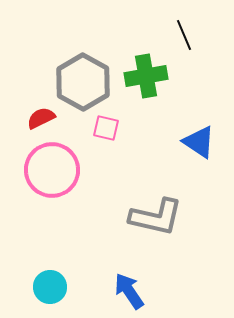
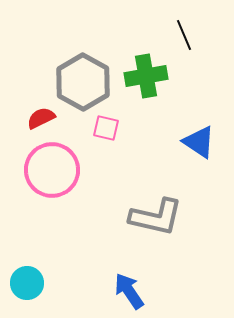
cyan circle: moved 23 px left, 4 px up
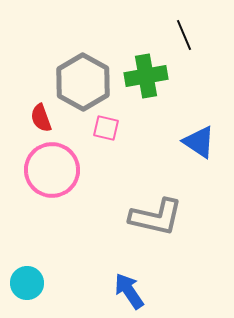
red semicircle: rotated 84 degrees counterclockwise
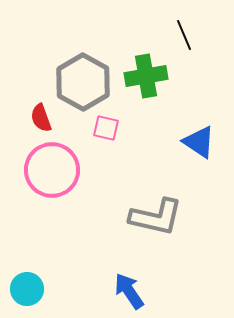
cyan circle: moved 6 px down
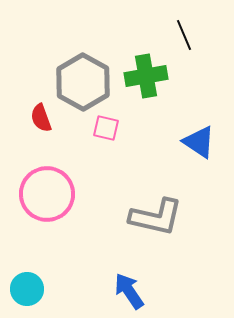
pink circle: moved 5 px left, 24 px down
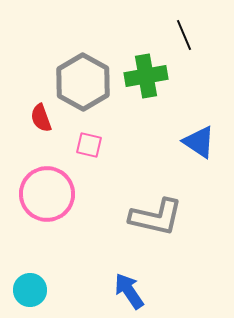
pink square: moved 17 px left, 17 px down
cyan circle: moved 3 px right, 1 px down
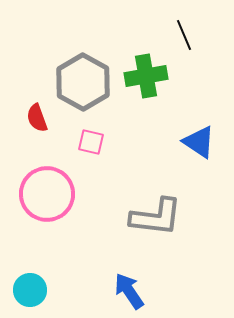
red semicircle: moved 4 px left
pink square: moved 2 px right, 3 px up
gray L-shape: rotated 6 degrees counterclockwise
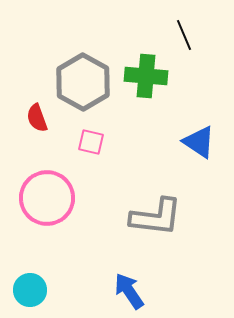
green cross: rotated 15 degrees clockwise
pink circle: moved 4 px down
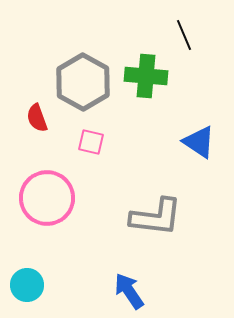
cyan circle: moved 3 px left, 5 px up
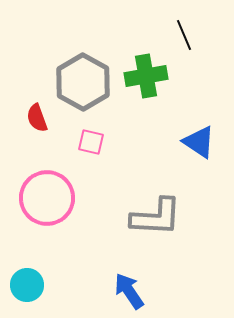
green cross: rotated 15 degrees counterclockwise
gray L-shape: rotated 4 degrees counterclockwise
